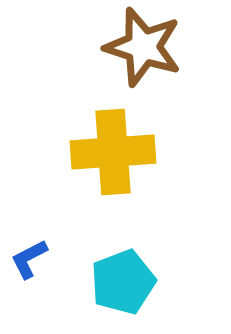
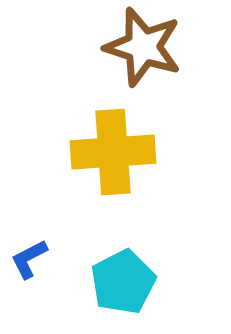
cyan pentagon: rotated 6 degrees counterclockwise
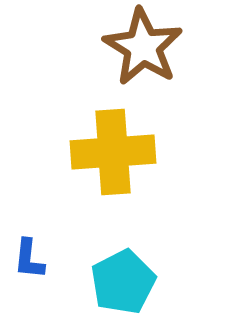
brown star: rotated 14 degrees clockwise
blue L-shape: rotated 57 degrees counterclockwise
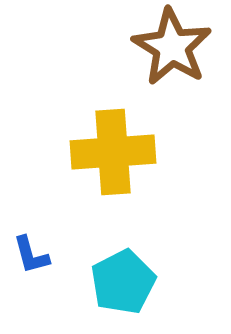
brown star: moved 29 px right
blue L-shape: moved 2 px right, 4 px up; rotated 21 degrees counterclockwise
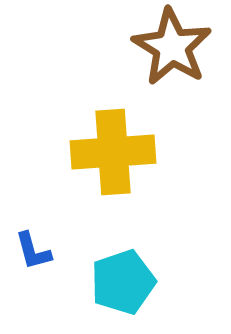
blue L-shape: moved 2 px right, 4 px up
cyan pentagon: rotated 8 degrees clockwise
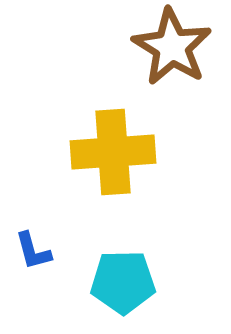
cyan pentagon: rotated 18 degrees clockwise
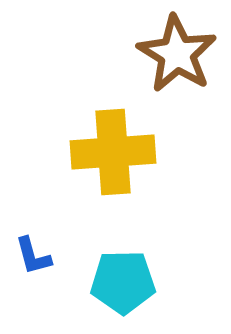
brown star: moved 5 px right, 7 px down
blue L-shape: moved 5 px down
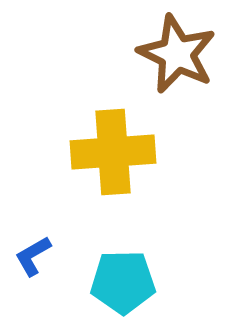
brown star: rotated 6 degrees counterclockwise
blue L-shape: rotated 75 degrees clockwise
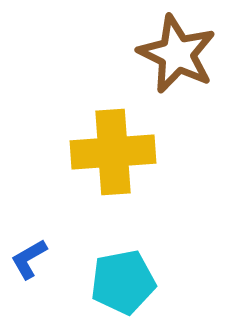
blue L-shape: moved 4 px left, 3 px down
cyan pentagon: rotated 10 degrees counterclockwise
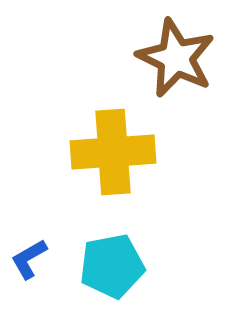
brown star: moved 1 px left, 4 px down
cyan pentagon: moved 11 px left, 16 px up
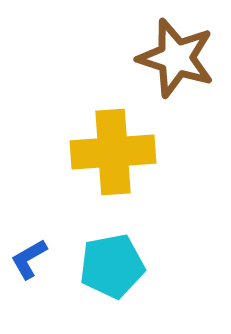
brown star: rotated 8 degrees counterclockwise
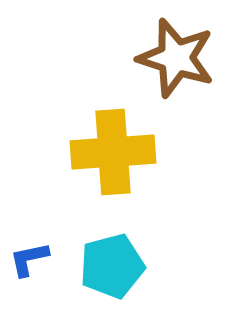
blue L-shape: rotated 18 degrees clockwise
cyan pentagon: rotated 4 degrees counterclockwise
